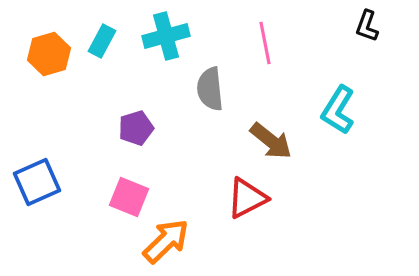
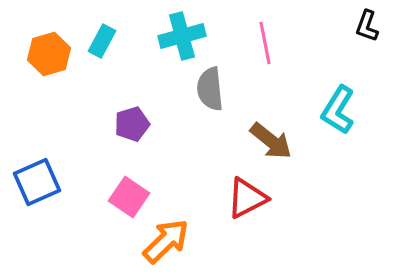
cyan cross: moved 16 px right
purple pentagon: moved 4 px left, 4 px up
pink square: rotated 12 degrees clockwise
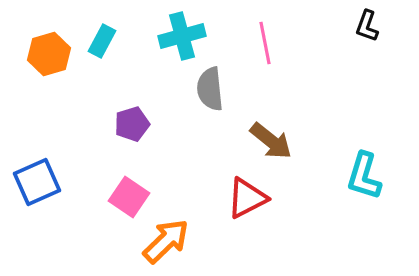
cyan L-shape: moved 26 px right, 66 px down; rotated 15 degrees counterclockwise
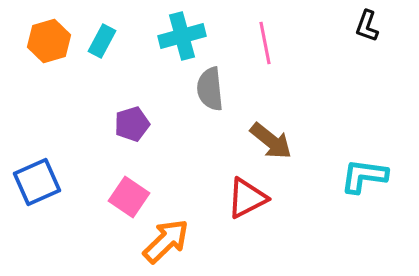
orange hexagon: moved 13 px up
cyan L-shape: rotated 81 degrees clockwise
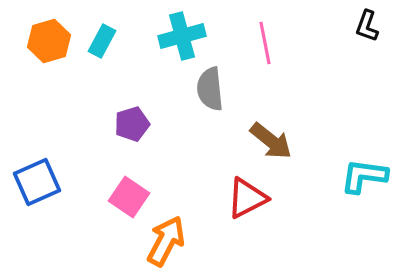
orange arrow: rotated 18 degrees counterclockwise
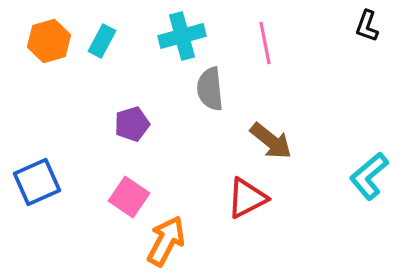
cyan L-shape: moved 5 px right; rotated 48 degrees counterclockwise
